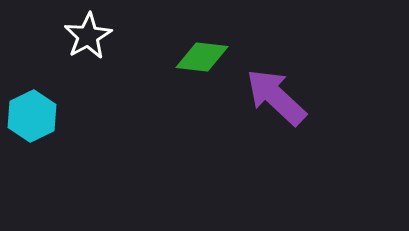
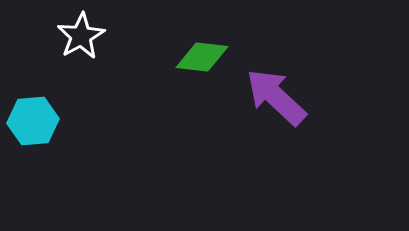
white star: moved 7 px left
cyan hexagon: moved 1 px right, 5 px down; rotated 21 degrees clockwise
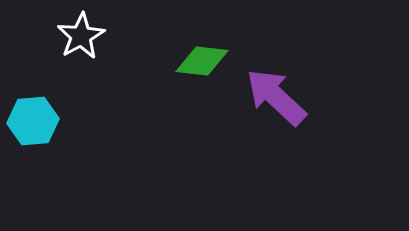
green diamond: moved 4 px down
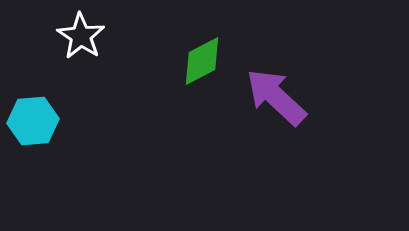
white star: rotated 9 degrees counterclockwise
green diamond: rotated 34 degrees counterclockwise
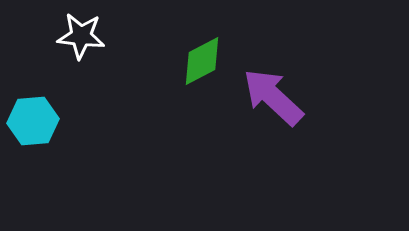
white star: rotated 27 degrees counterclockwise
purple arrow: moved 3 px left
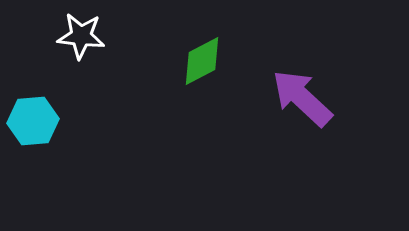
purple arrow: moved 29 px right, 1 px down
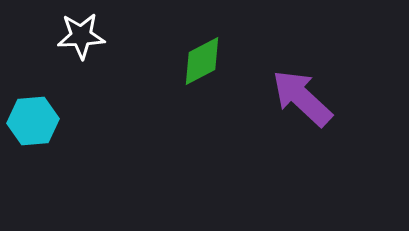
white star: rotated 9 degrees counterclockwise
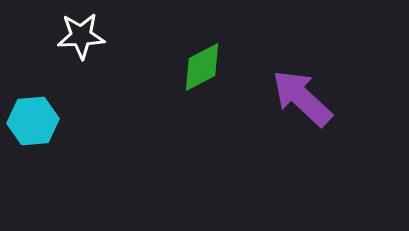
green diamond: moved 6 px down
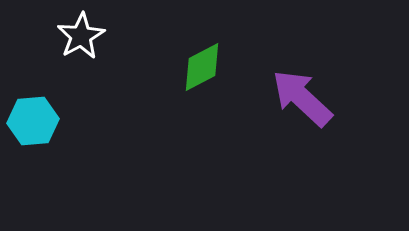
white star: rotated 27 degrees counterclockwise
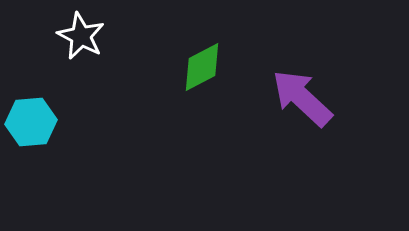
white star: rotated 15 degrees counterclockwise
cyan hexagon: moved 2 px left, 1 px down
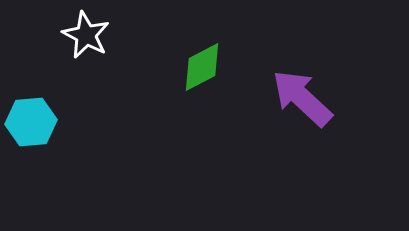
white star: moved 5 px right, 1 px up
